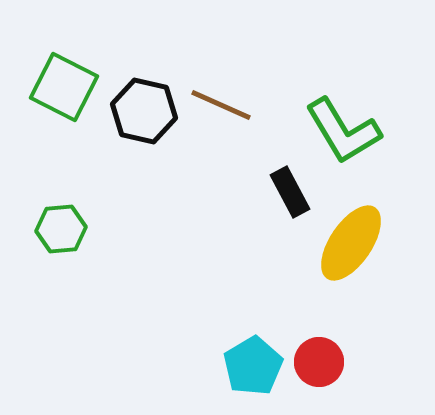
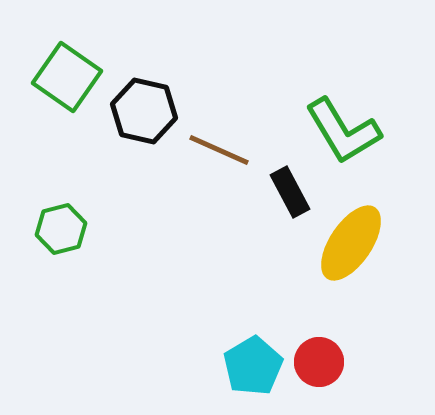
green square: moved 3 px right, 10 px up; rotated 8 degrees clockwise
brown line: moved 2 px left, 45 px down
green hexagon: rotated 9 degrees counterclockwise
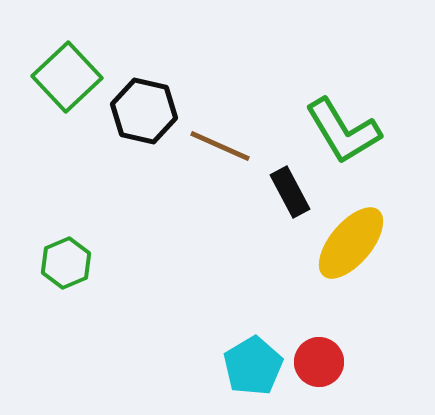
green square: rotated 12 degrees clockwise
brown line: moved 1 px right, 4 px up
green hexagon: moved 5 px right, 34 px down; rotated 9 degrees counterclockwise
yellow ellipse: rotated 6 degrees clockwise
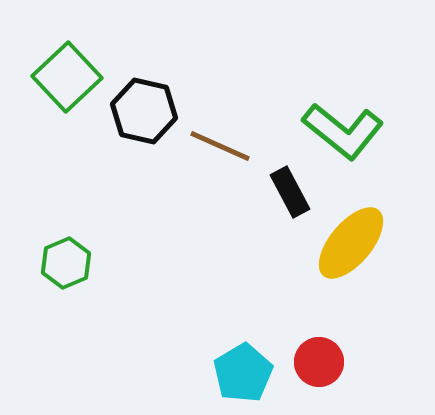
green L-shape: rotated 20 degrees counterclockwise
cyan pentagon: moved 10 px left, 7 px down
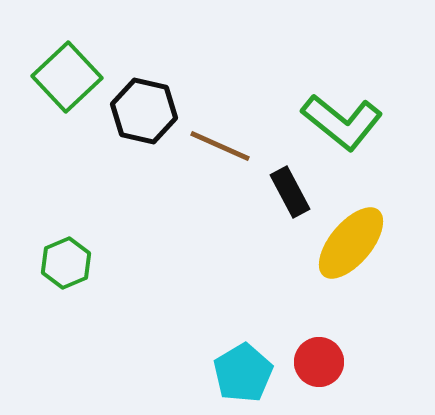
green L-shape: moved 1 px left, 9 px up
